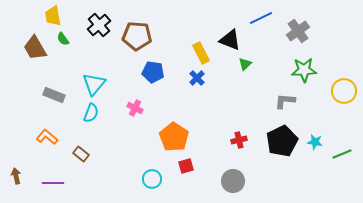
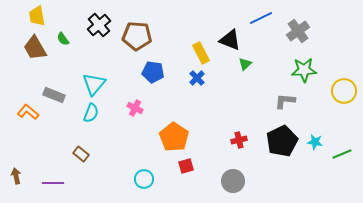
yellow trapezoid: moved 16 px left
orange L-shape: moved 19 px left, 25 px up
cyan circle: moved 8 px left
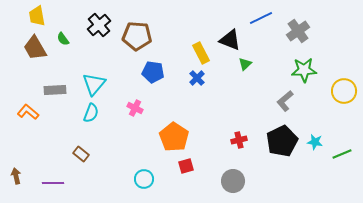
gray rectangle: moved 1 px right, 5 px up; rotated 25 degrees counterclockwise
gray L-shape: rotated 45 degrees counterclockwise
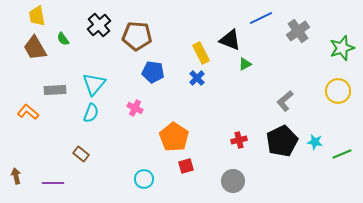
green triangle: rotated 16 degrees clockwise
green star: moved 38 px right, 22 px up; rotated 15 degrees counterclockwise
yellow circle: moved 6 px left
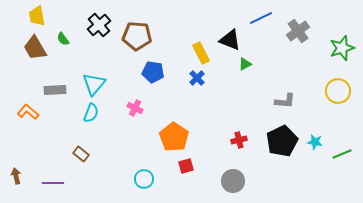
gray L-shape: rotated 135 degrees counterclockwise
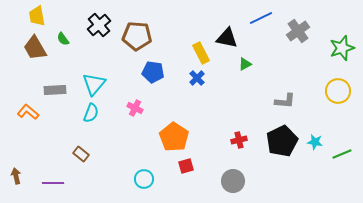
black triangle: moved 3 px left, 2 px up; rotated 10 degrees counterclockwise
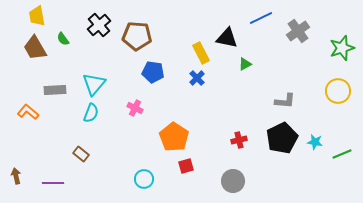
black pentagon: moved 3 px up
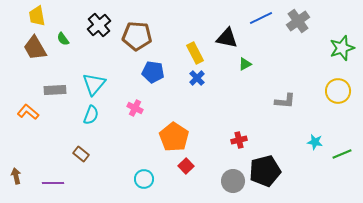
gray cross: moved 10 px up
yellow rectangle: moved 6 px left
cyan semicircle: moved 2 px down
black pentagon: moved 17 px left, 33 px down; rotated 12 degrees clockwise
red square: rotated 28 degrees counterclockwise
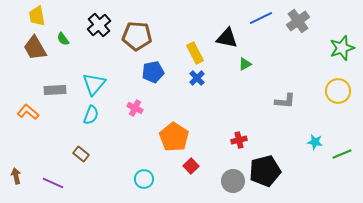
blue pentagon: rotated 20 degrees counterclockwise
red square: moved 5 px right
purple line: rotated 25 degrees clockwise
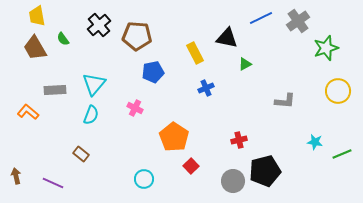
green star: moved 16 px left
blue cross: moved 9 px right, 10 px down; rotated 21 degrees clockwise
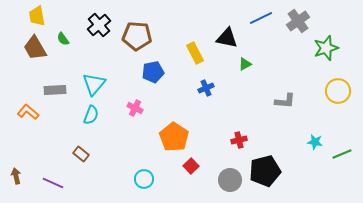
gray circle: moved 3 px left, 1 px up
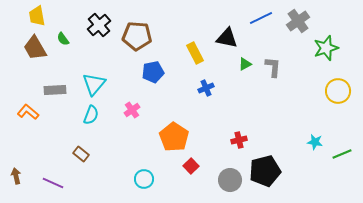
gray L-shape: moved 12 px left, 34 px up; rotated 90 degrees counterclockwise
pink cross: moved 3 px left, 2 px down; rotated 28 degrees clockwise
